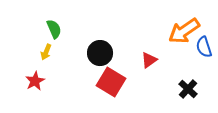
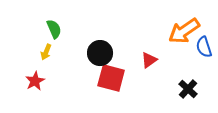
red square: moved 4 px up; rotated 16 degrees counterclockwise
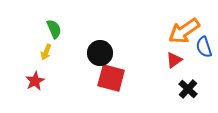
red triangle: moved 25 px right
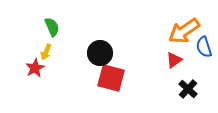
green semicircle: moved 2 px left, 2 px up
red star: moved 13 px up
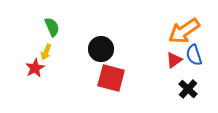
blue semicircle: moved 10 px left, 8 px down
black circle: moved 1 px right, 4 px up
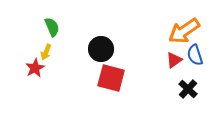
blue semicircle: moved 1 px right
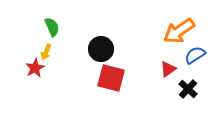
orange arrow: moved 5 px left
blue semicircle: rotated 75 degrees clockwise
red triangle: moved 6 px left, 9 px down
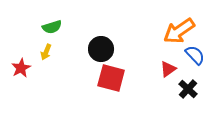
green semicircle: rotated 96 degrees clockwise
blue semicircle: rotated 80 degrees clockwise
red star: moved 14 px left
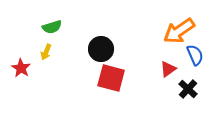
blue semicircle: rotated 20 degrees clockwise
red star: rotated 12 degrees counterclockwise
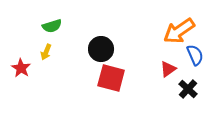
green semicircle: moved 1 px up
